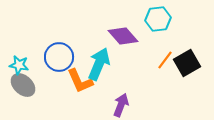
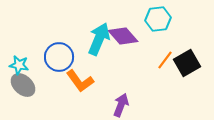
cyan arrow: moved 25 px up
orange L-shape: rotated 12 degrees counterclockwise
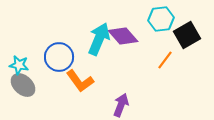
cyan hexagon: moved 3 px right
black square: moved 28 px up
